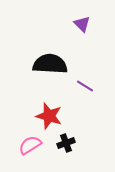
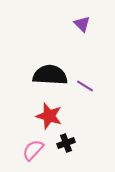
black semicircle: moved 11 px down
pink semicircle: moved 3 px right, 5 px down; rotated 15 degrees counterclockwise
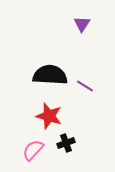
purple triangle: rotated 18 degrees clockwise
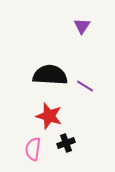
purple triangle: moved 2 px down
pink semicircle: moved 1 px up; rotated 35 degrees counterclockwise
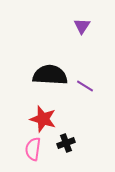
red star: moved 6 px left, 3 px down
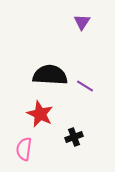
purple triangle: moved 4 px up
red star: moved 3 px left, 5 px up; rotated 8 degrees clockwise
black cross: moved 8 px right, 6 px up
pink semicircle: moved 9 px left
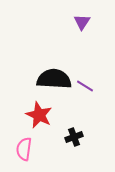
black semicircle: moved 4 px right, 4 px down
red star: moved 1 px left, 1 px down
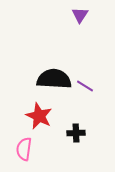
purple triangle: moved 2 px left, 7 px up
red star: moved 1 px down
black cross: moved 2 px right, 4 px up; rotated 18 degrees clockwise
